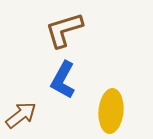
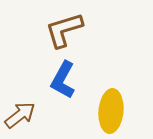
brown arrow: moved 1 px left
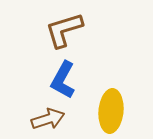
brown arrow: moved 28 px right, 4 px down; rotated 20 degrees clockwise
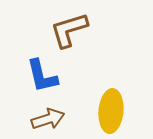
brown L-shape: moved 5 px right
blue L-shape: moved 21 px left, 4 px up; rotated 42 degrees counterclockwise
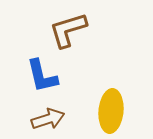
brown L-shape: moved 1 px left
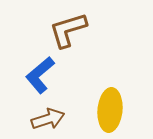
blue L-shape: moved 2 px left, 1 px up; rotated 63 degrees clockwise
yellow ellipse: moved 1 px left, 1 px up
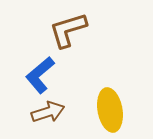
yellow ellipse: rotated 15 degrees counterclockwise
brown arrow: moved 7 px up
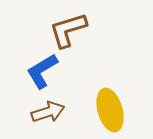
blue L-shape: moved 2 px right, 4 px up; rotated 9 degrees clockwise
yellow ellipse: rotated 6 degrees counterclockwise
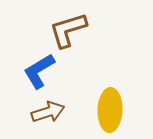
blue L-shape: moved 3 px left
yellow ellipse: rotated 18 degrees clockwise
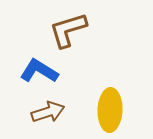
blue L-shape: rotated 63 degrees clockwise
